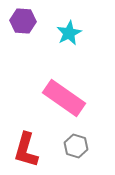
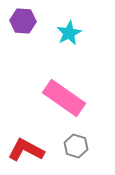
red L-shape: rotated 102 degrees clockwise
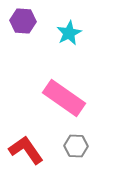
gray hexagon: rotated 15 degrees counterclockwise
red L-shape: rotated 27 degrees clockwise
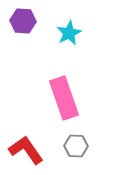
pink rectangle: rotated 36 degrees clockwise
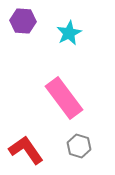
pink rectangle: rotated 18 degrees counterclockwise
gray hexagon: moved 3 px right; rotated 15 degrees clockwise
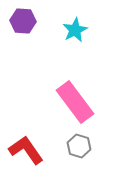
cyan star: moved 6 px right, 3 px up
pink rectangle: moved 11 px right, 4 px down
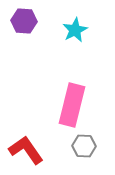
purple hexagon: moved 1 px right
pink rectangle: moved 3 px left, 3 px down; rotated 51 degrees clockwise
gray hexagon: moved 5 px right; rotated 15 degrees counterclockwise
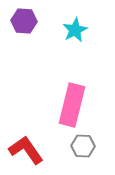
gray hexagon: moved 1 px left
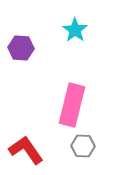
purple hexagon: moved 3 px left, 27 px down
cyan star: rotated 10 degrees counterclockwise
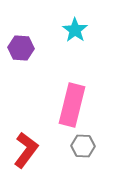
red L-shape: rotated 72 degrees clockwise
